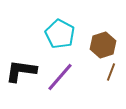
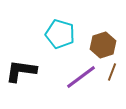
cyan pentagon: rotated 12 degrees counterclockwise
brown line: moved 1 px right
purple line: moved 21 px right; rotated 12 degrees clockwise
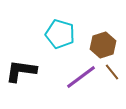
brown line: rotated 60 degrees counterclockwise
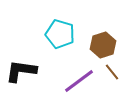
purple line: moved 2 px left, 4 px down
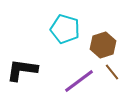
cyan pentagon: moved 5 px right, 5 px up
black L-shape: moved 1 px right, 1 px up
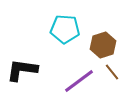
cyan pentagon: rotated 12 degrees counterclockwise
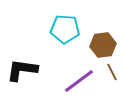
brown hexagon: rotated 10 degrees clockwise
brown line: rotated 12 degrees clockwise
